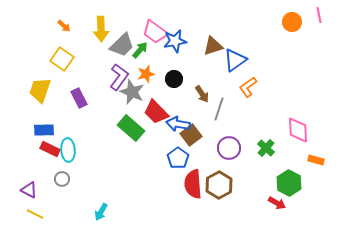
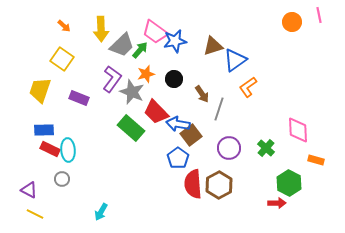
purple L-shape: moved 7 px left, 2 px down
purple rectangle: rotated 42 degrees counterclockwise
red arrow: rotated 30 degrees counterclockwise
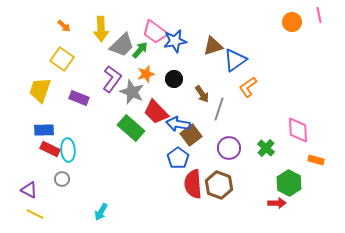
brown hexagon: rotated 12 degrees counterclockwise
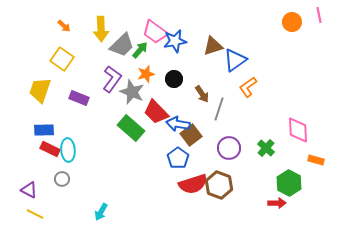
red semicircle: rotated 104 degrees counterclockwise
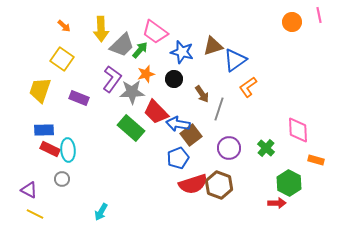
blue star: moved 7 px right, 11 px down; rotated 25 degrees clockwise
gray star: rotated 25 degrees counterclockwise
blue pentagon: rotated 15 degrees clockwise
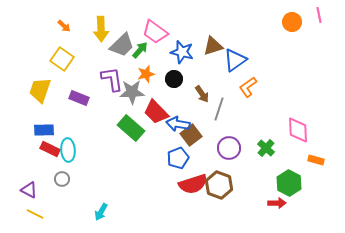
purple L-shape: rotated 44 degrees counterclockwise
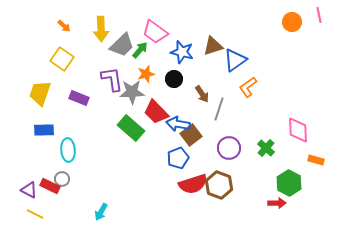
yellow trapezoid: moved 3 px down
red rectangle: moved 37 px down
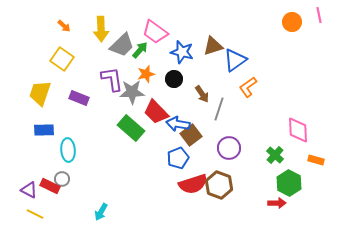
green cross: moved 9 px right, 7 px down
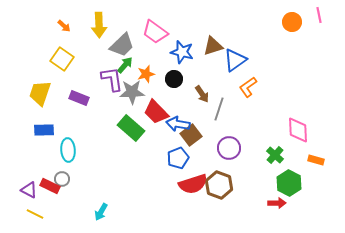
yellow arrow: moved 2 px left, 4 px up
green arrow: moved 15 px left, 15 px down
